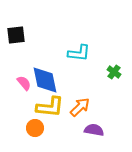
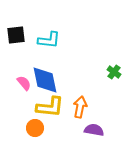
cyan L-shape: moved 30 px left, 13 px up
orange arrow: rotated 35 degrees counterclockwise
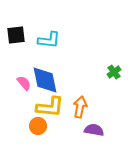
green cross: rotated 16 degrees clockwise
orange circle: moved 3 px right, 2 px up
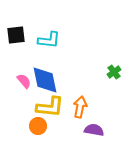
pink semicircle: moved 2 px up
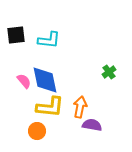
green cross: moved 5 px left
orange circle: moved 1 px left, 5 px down
purple semicircle: moved 2 px left, 5 px up
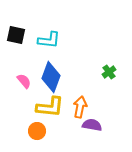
black square: rotated 18 degrees clockwise
blue diamond: moved 6 px right, 3 px up; rotated 32 degrees clockwise
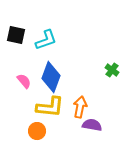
cyan L-shape: moved 3 px left; rotated 25 degrees counterclockwise
green cross: moved 3 px right, 2 px up; rotated 16 degrees counterclockwise
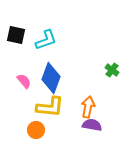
blue diamond: moved 1 px down
orange arrow: moved 8 px right
orange circle: moved 1 px left, 1 px up
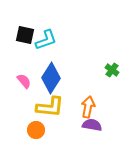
black square: moved 9 px right
blue diamond: rotated 12 degrees clockwise
